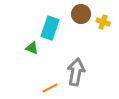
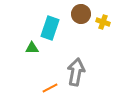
green triangle: rotated 24 degrees counterclockwise
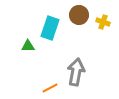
brown circle: moved 2 px left, 1 px down
green triangle: moved 4 px left, 2 px up
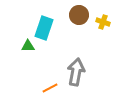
cyan rectangle: moved 6 px left
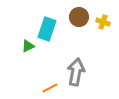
brown circle: moved 2 px down
cyan rectangle: moved 3 px right, 1 px down
green triangle: rotated 24 degrees counterclockwise
